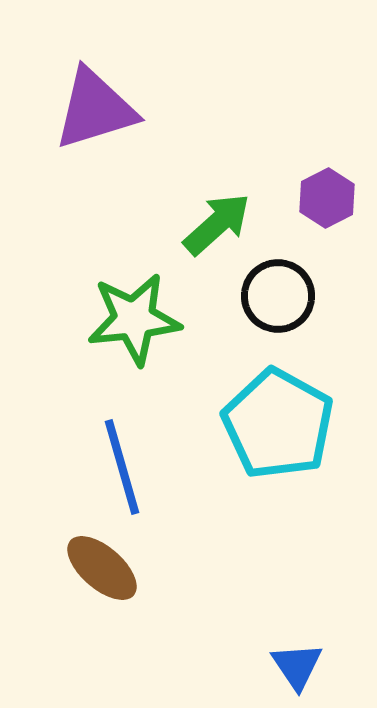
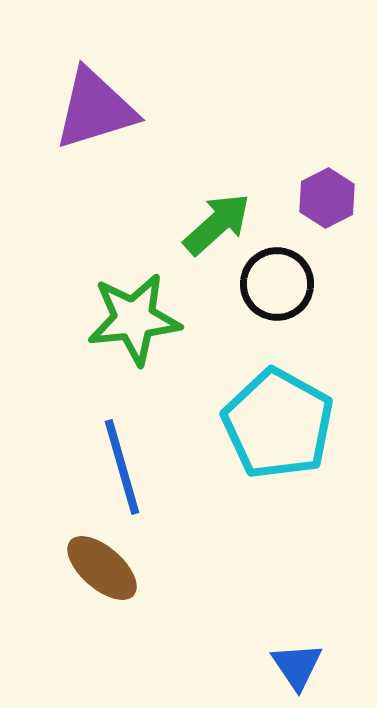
black circle: moved 1 px left, 12 px up
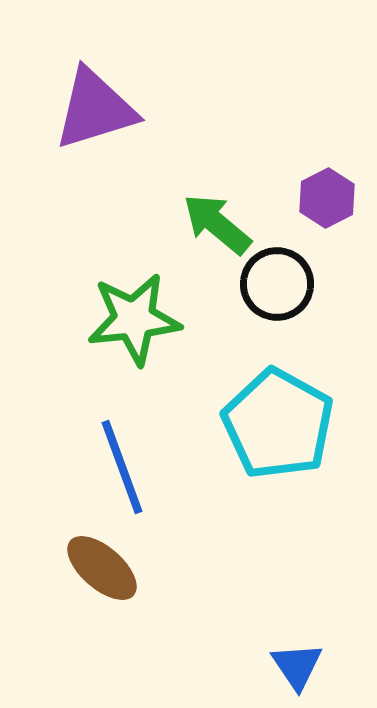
green arrow: rotated 98 degrees counterclockwise
blue line: rotated 4 degrees counterclockwise
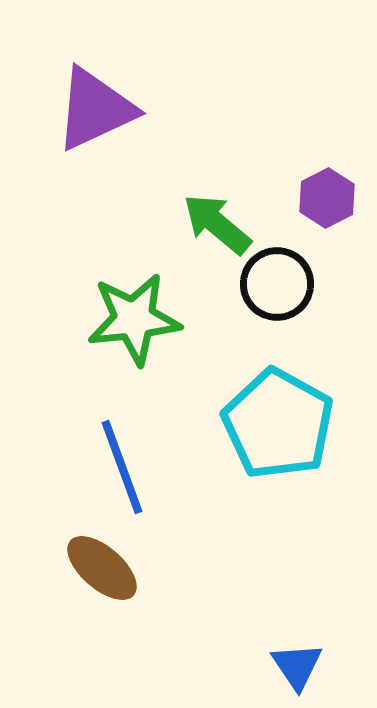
purple triangle: rotated 8 degrees counterclockwise
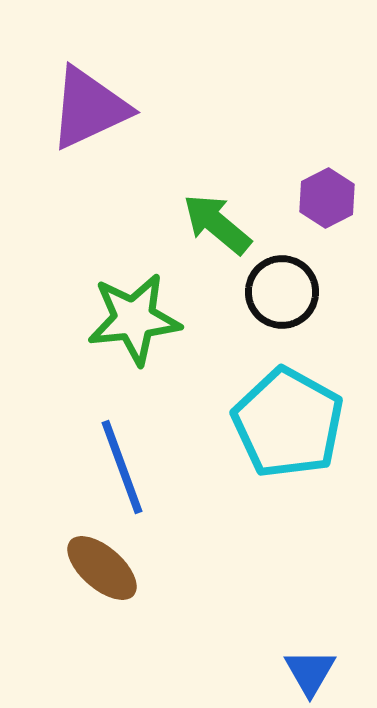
purple triangle: moved 6 px left, 1 px up
black circle: moved 5 px right, 8 px down
cyan pentagon: moved 10 px right, 1 px up
blue triangle: moved 13 px right, 6 px down; rotated 4 degrees clockwise
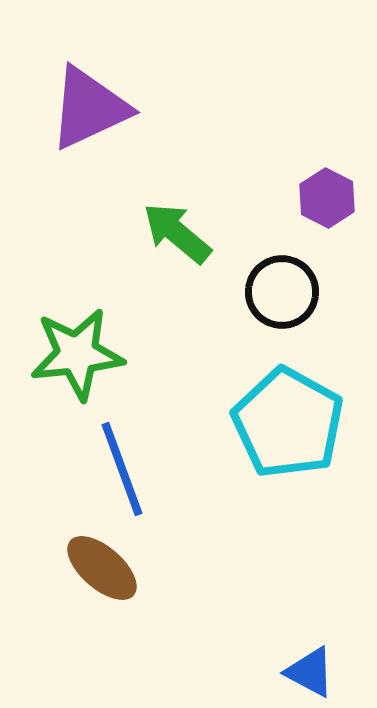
purple hexagon: rotated 6 degrees counterclockwise
green arrow: moved 40 px left, 9 px down
green star: moved 57 px left, 35 px down
blue line: moved 2 px down
blue triangle: rotated 32 degrees counterclockwise
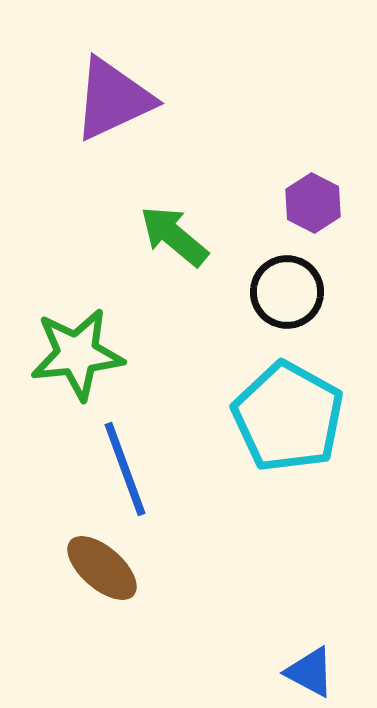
purple triangle: moved 24 px right, 9 px up
purple hexagon: moved 14 px left, 5 px down
green arrow: moved 3 px left, 3 px down
black circle: moved 5 px right
cyan pentagon: moved 6 px up
blue line: moved 3 px right
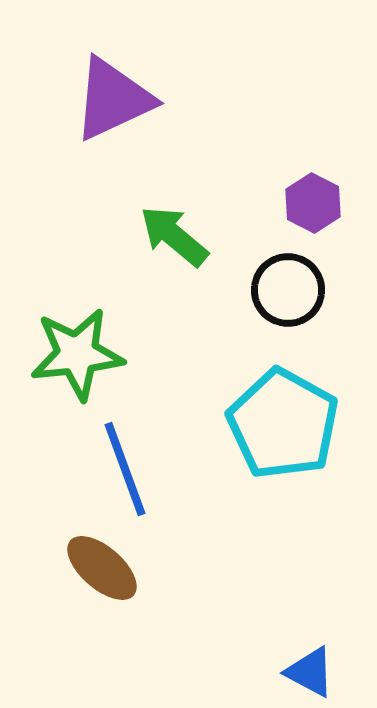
black circle: moved 1 px right, 2 px up
cyan pentagon: moved 5 px left, 7 px down
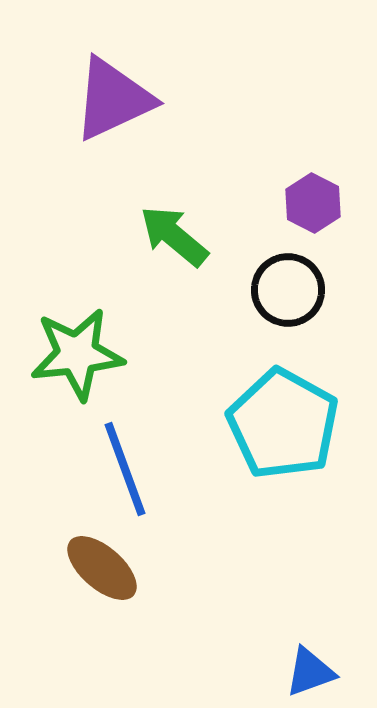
blue triangle: rotated 48 degrees counterclockwise
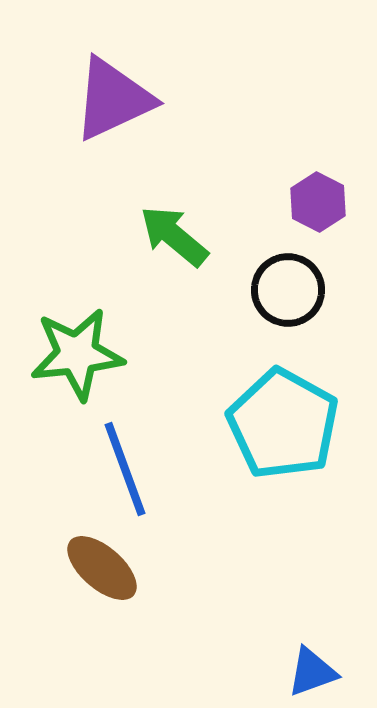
purple hexagon: moved 5 px right, 1 px up
blue triangle: moved 2 px right
